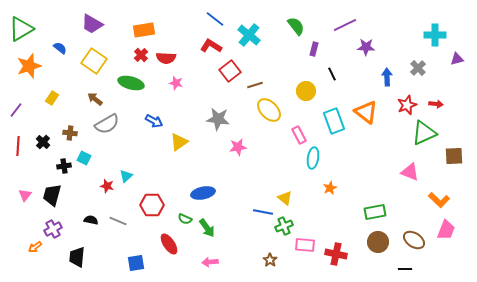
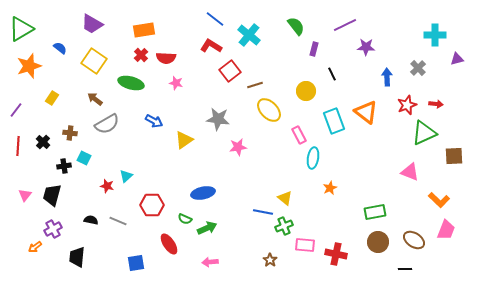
yellow triangle at (179, 142): moved 5 px right, 2 px up
green arrow at (207, 228): rotated 78 degrees counterclockwise
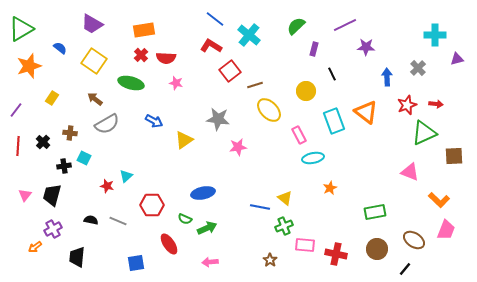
green semicircle at (296, 26): rotated 96 degrees counterclockwise
cyan ellipse at (313, 158): rotated 70 degrees clockwise
blue line at (263, 212): moved 3 px left, 5 px up
brown circle at (378, 242): moved 1 px left, 7 px down
black line at (405, 269): rotated 48 degrees counterclockwise
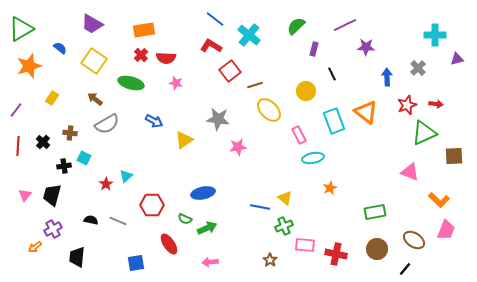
red star at (107, 186): moved 1 px left, 2 px up; rotated 24 degrees clockwise
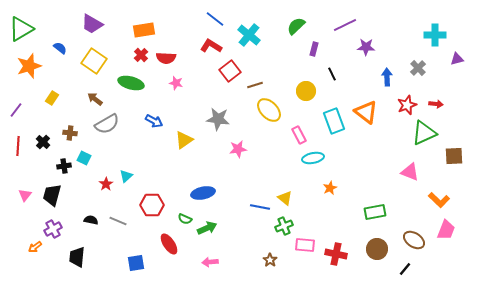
pink star at (238, 147): moved 2 px down
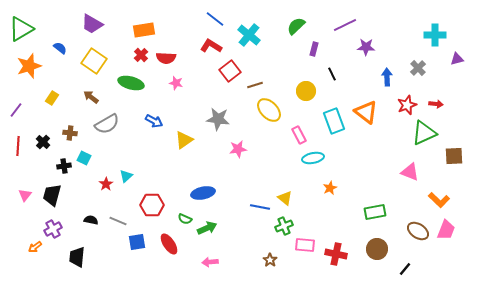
brown arrow at (95, 99): moved 4 px left, 2 px up
brown ellipse at (414, 240): moved 4 px right, 9 px up
blue square at (136, 263): moved 1 px right, 21 px up
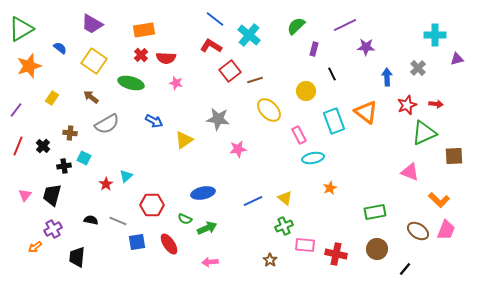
brown line at (255, 85): moved 5 px up
black cross at (43, 142): moved 4 px down
red line at (18, 146): rotated 18 degrees clockwise
blue line at (260, 207): moved 7 px left, 6 px up; rotated 36 degrees counterclockwise
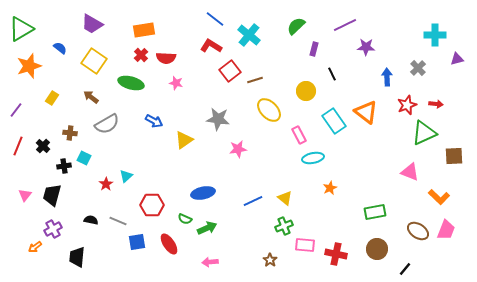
cyan rectangle at (334, 121): rotated 15 degrees counterclockwise
orange L-shape at (439, 200): moved 3 px up
